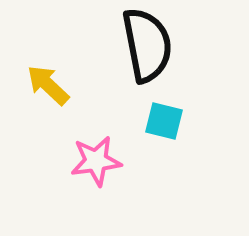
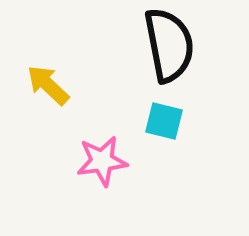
black semicircle: moved 22 px right
pink star: moved 6 px right
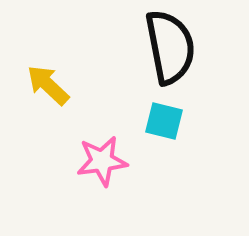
black semicircle: moved 1 px right, 2 px down
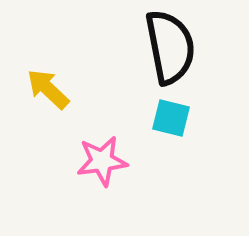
yellow arrow: moved 4 px down
cyan square: moved 7 px right, 3 px up
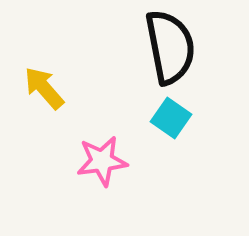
yellow arrow: moved 4 px left, 1 px up; rotated 6 degrees clockwise
cyan square: rotated 21 degrees clockwise
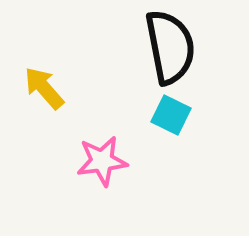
cyan square: moved 3 px up; rotated 9 degrees counterclockwise
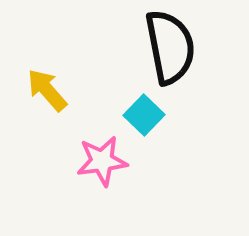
yellow arrow: moved 3 px right, 2 px down
cyan square: moved 27 px left; rotated 18 degrees clockwise
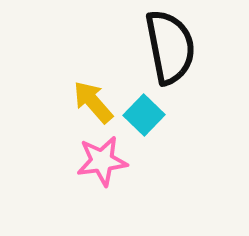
yellow arrow: moved 46 px right, 12 px down
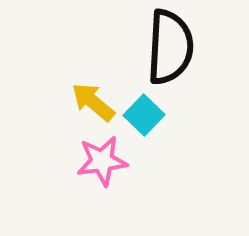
black semicircle: rotated 14 degrees clockwise
yellow arrow: rotated 9 degrees counterclockwise
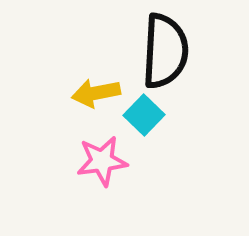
black semicircle: moved 5 px left, 4 px down
yellow arrow: moved 3 px right, 9 px up; rotated 51 degrees counterclockwise
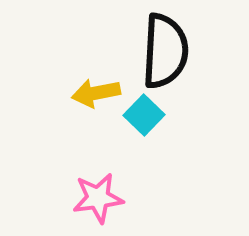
pink star: moved 4 px left, 37 px down
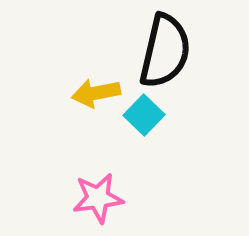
black semicircle: rotated 10 degrees clockwise
